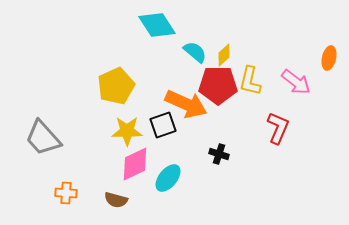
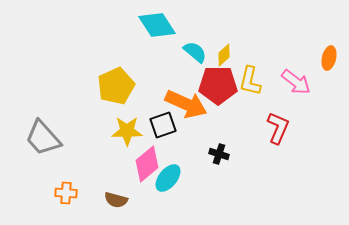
pink diamond: moved 12 px right; rotated 15 degrees counterclockwise
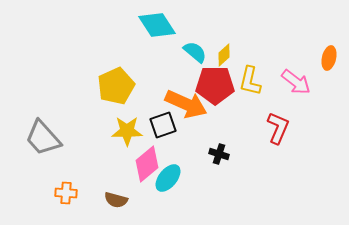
red pentagon: moved 3 px left
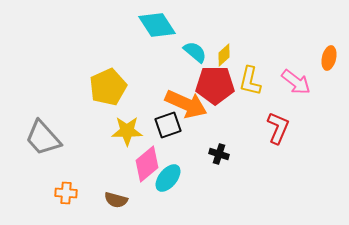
yellow pentagon: moved 8 px left, 1 px down
black square: moved 5 px right
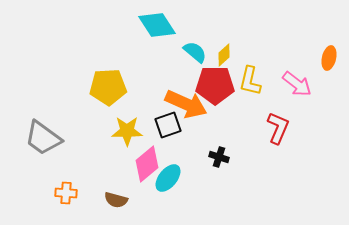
pink arrow: moved 1 px right, 2 px down
yellow pentagon: rotated 21 degrees clockwise
gray trapezoid: rotated 12 degrees counterclockwise
black cross: moved 3 px down
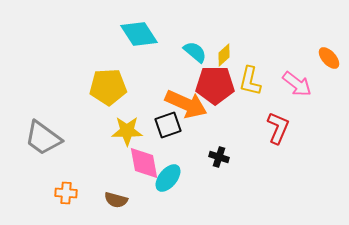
cyan diamond: moved 18 px left, 9 px down
orange ellipse: rotated 55 degrees counterclockwise
pink diamond: moved 3 px left, 1 px up; rotated 60 degrees counterclockwise
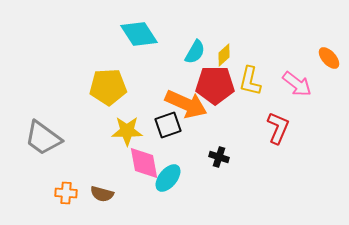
cyan semicircle: rotated 80 degrees clockwise
brown semicircle: moved 14 px left, 6 px up
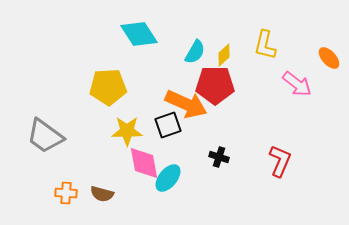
yellow L-shape: moved 15 px right, 36 px up
red L-shape: moved 2 px right, 33 px down
gray trapezoid: moved 2 px right, 2 px up
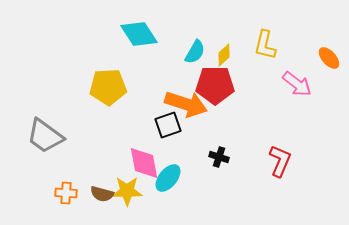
orange arrow: rotated 6 degrees counterclockwise
yellow star: moved 60 px down
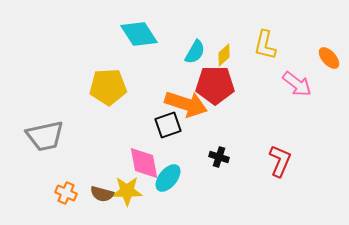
gray trapezoid: rotated 48 degrees counterclockwise
orange cross: rotated 20 degrees clockwise
